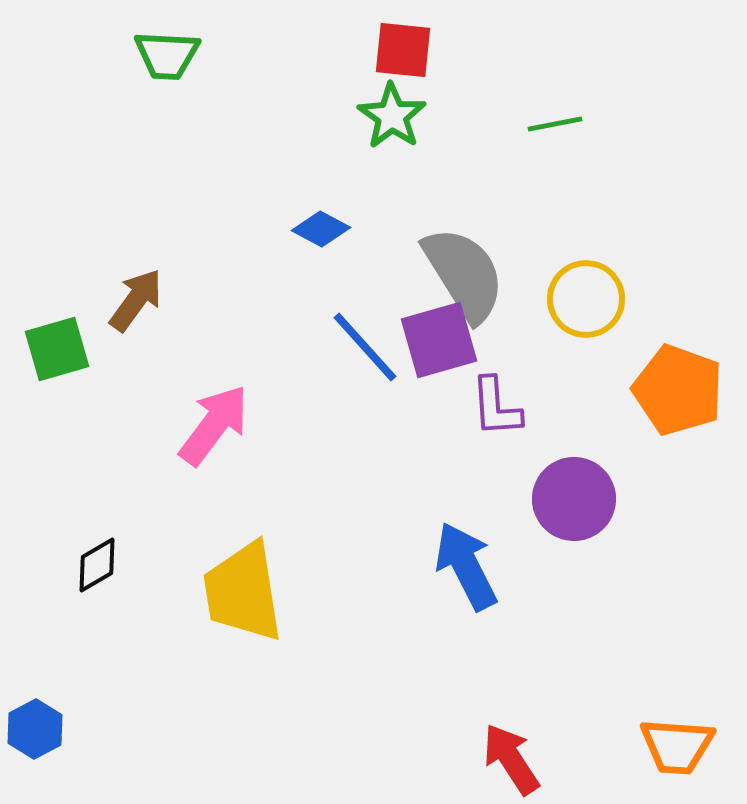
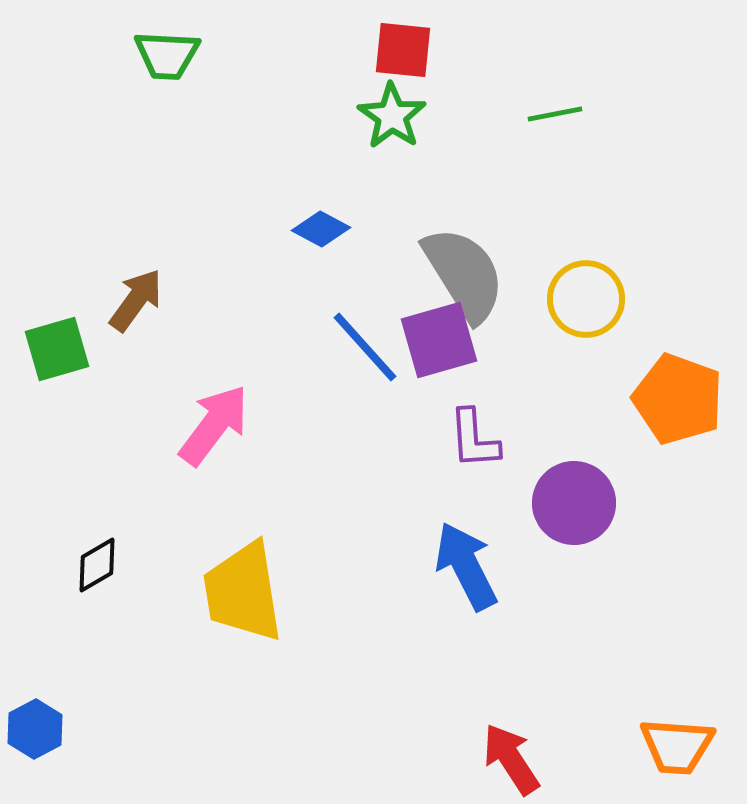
green line: moved 10 px up
orange pentagon: moved 9 px down
purple L-shape: moved 22 px left, 32 px down
purple circle: moved 4 px down
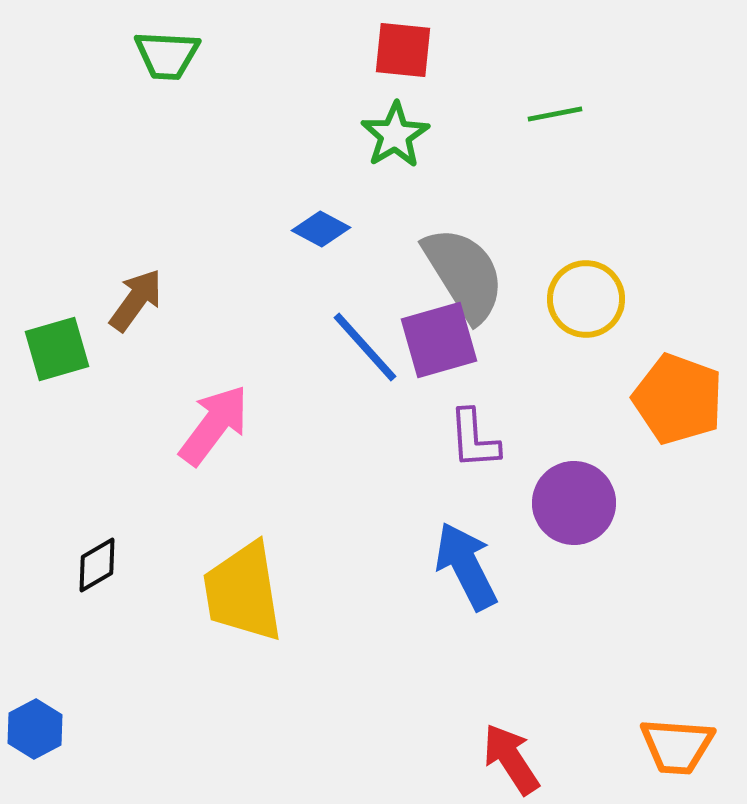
green star: moved 3 px right, 19 px down; rotated 6 degrees clockwise
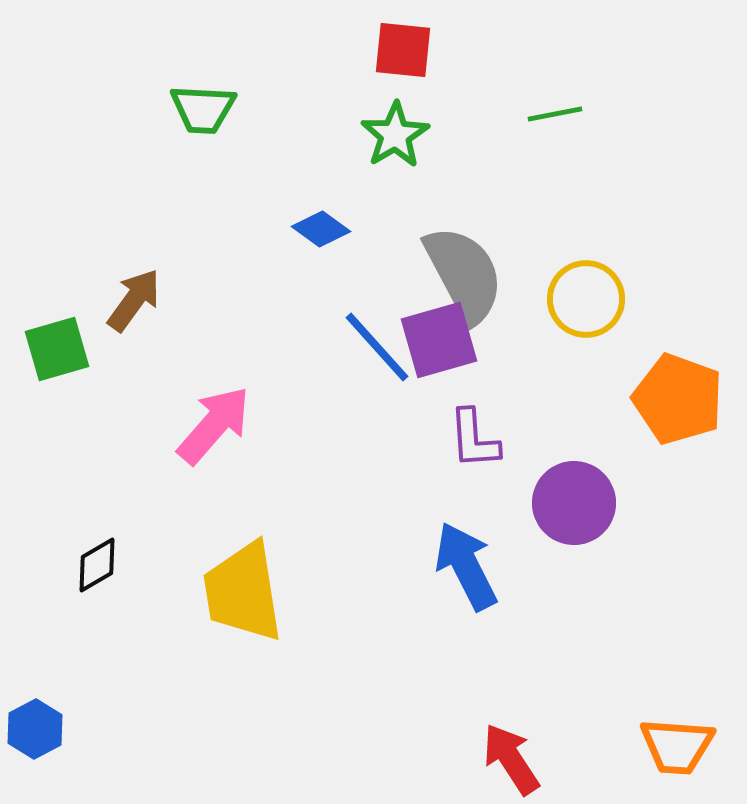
green trapezoid: moved 36 px right, 54 px down
blue diamond: rotated 8 degrees clockwise
gray semicircle: rotated 4 degrees clockwise
brown arrow: moved 2 px left
blue line: moved 12 px right
pink arrow: rotated 4 degrees clockwise
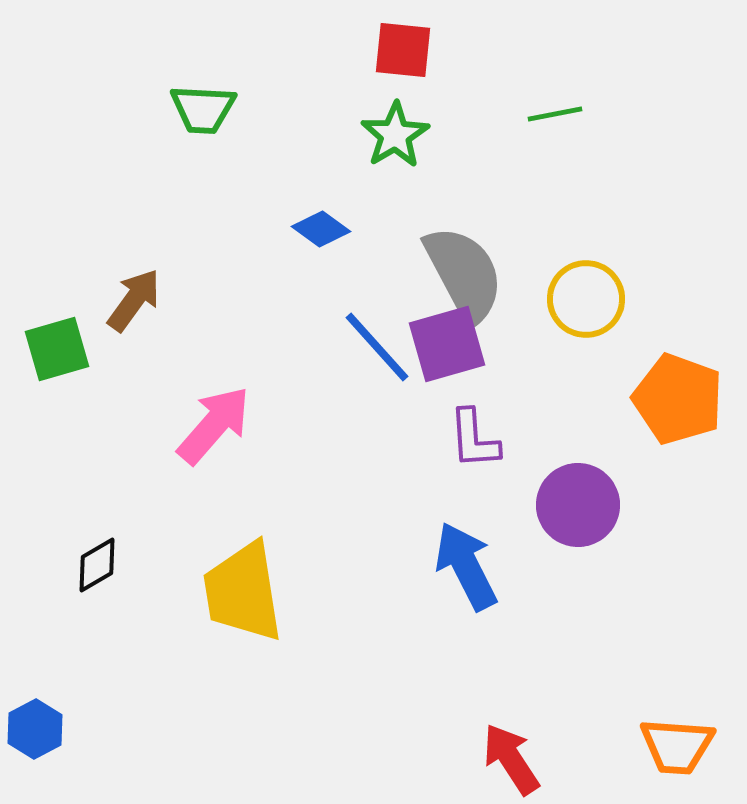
purple square: moved 8 px right, 4 px down
purple circle: moved 4 px right, 2 px down
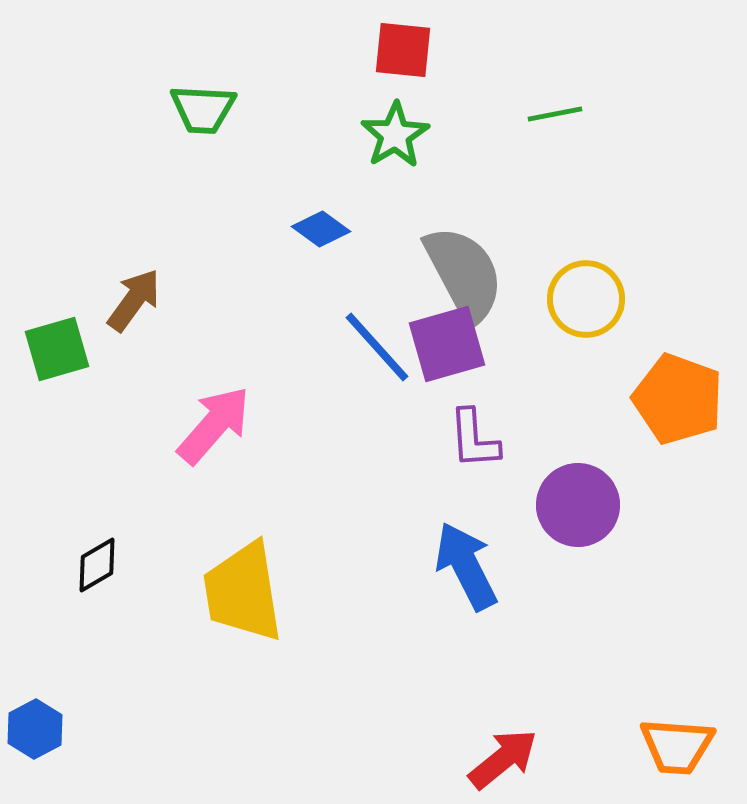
red arrow: moved 8 px left; rotated 84 degrees clockwise
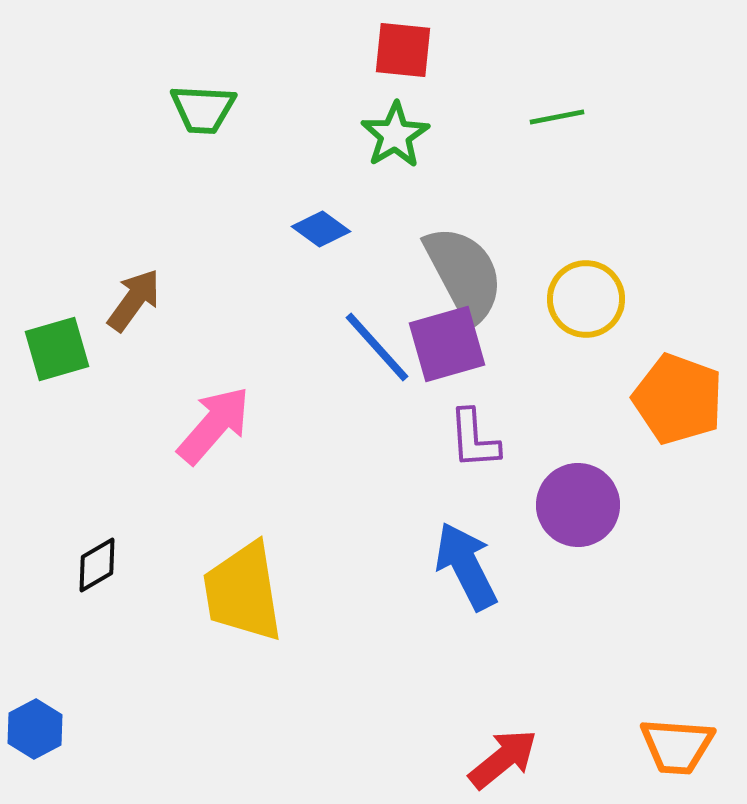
green line: moved 2 px right, 3 px down
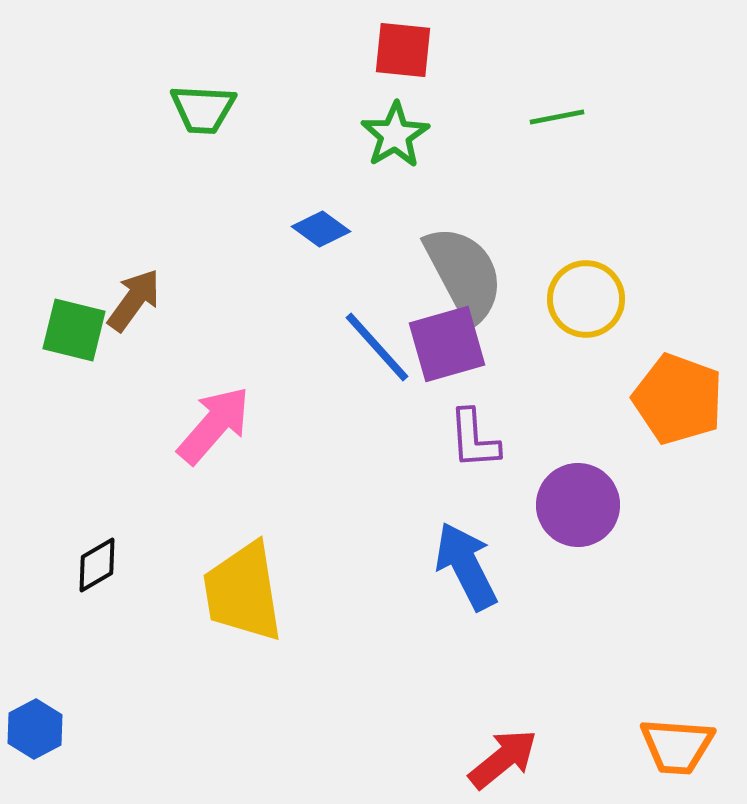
green square: moved 17 px right, 19 px up; rotated 30 degrees clockwise
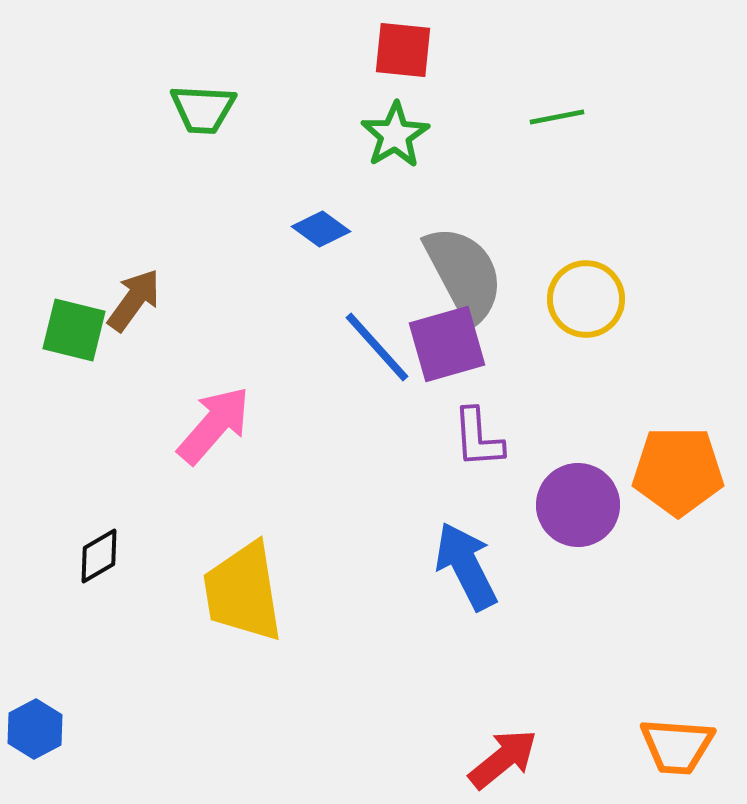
orange pentagon: moved 72 px down; rotated 20 degrees counterclockwise
purple L-shape: moved 4 px right, 1 px up
black diamond: moved 2 px right, 9 px up
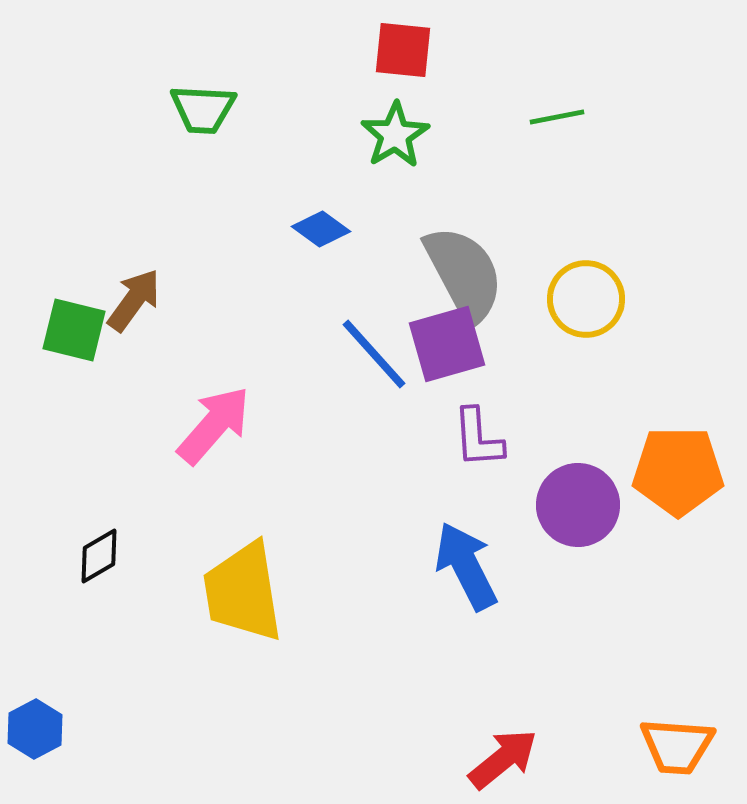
blue line: moved 3 px left, 7 px down
